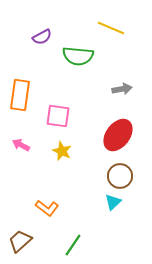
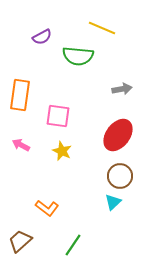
yellow line: moved 9 px left
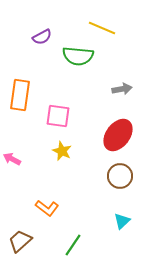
pink arrow: moved 9 px left, 14 px down
cyan triangle: moved 9 px right, 19 px down
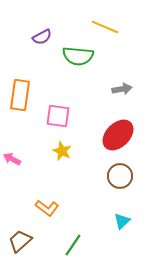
yellow line: moved 3 px right, 1 px up
red ellipse: rotated 8 degrees clockwise
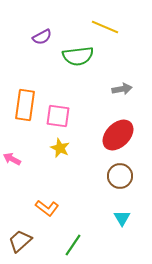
green semicircle: rotated 12 degrees counterclockwise
orange rectangle: moved 5 px right, 10 px down
yellow star: moved 2 px left, 3 px up
cyan triangle: moved 3 px up; rotated 18 degrees counterclockwise
